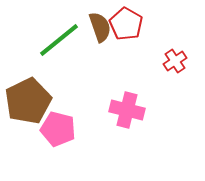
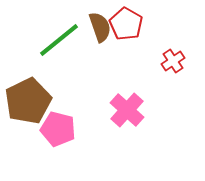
red cross: moved 2 px left
pink cross: rotated 28 degrees clockwise
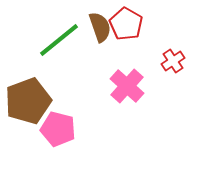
brown pentagon: rotated 6 degrees clockwise
pink cross: moved 24 px up
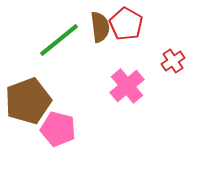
brown semicircle: rotated 12 degrees clockwise
pink cross: rotated 8 degrees clockwise
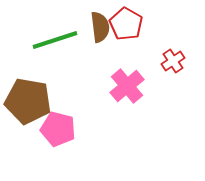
green line: moved 4 px left; rotated 21 degrees clockwise
brown pentagon: rotated 30 degrees clockwise
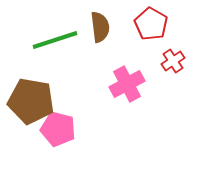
red pentagon: moved 25 px right
pink cross: moved 2 px up; rotated 12 degrees clockwise
brown pentagon: moved 3 px right
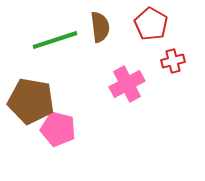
red cross: rotated 20 degrees clockwise
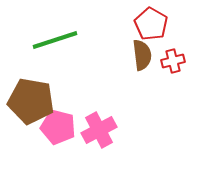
brown semicircle: moved 42 px right, 28 px down
pink cross: moved 28 px left, 46 px down
pink pentagon: moved 2 px up
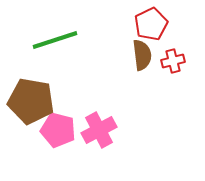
red pentagon: rotated 16 degrees clockwise
pink pentagon: moved 3 px down
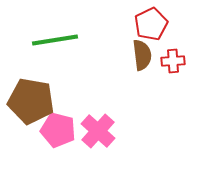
green line: rotated 9 degrees clockwise
red cross: rotated 10 degrees clockwise
pink cross: moved 1 px left, 1 px down; rotated 20 degrees counterclockwise
